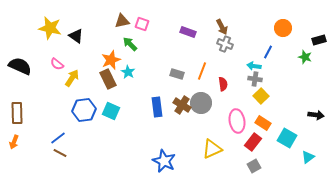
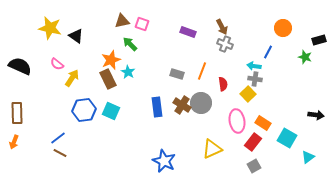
yellow square at (261, 96): moved 13 px left, 2 px up
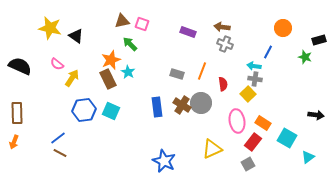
brown arrow at (222, 27): rotated 126 degrees clockwise
gray square at (254, 166): moved 6 px left, 2 px up
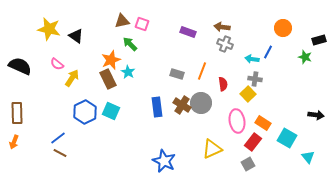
yellow star at (50, 28): moved 1 px left, 1 px down
cyan arrow at (254, 66): moved 2 px left, 7 px up
blue hexagon at (84, 110): moved 1 px right, 2 px down; rotated 20 degrees counterclockwise
cyan triangle at (308, 157): rotated 32 degrees counterclockwise
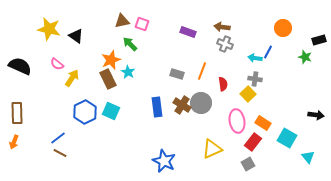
cyan arrow at (252, 59): moved 3 px right, 1 px up
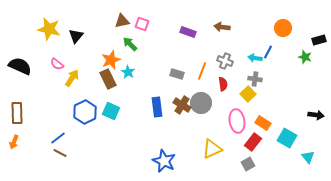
black triangle at (76, 36): rotated 35 degrees clockwise
gray cross at (225, 44): moved 17 px down
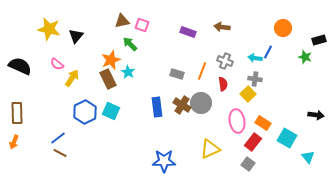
pink square at (142, 24): moved 1 px down
yellow triangle at (212, 149): moved 2 px left
blue star at (164, 161): rotated 25 degrees counterclockwise
gray square at (248, 164): rotated 24 degrees counterclockwise
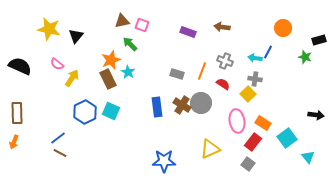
red semicircle at (223, 84): rotated 48 degrees counterclockwise
cyan square at (287, 138): rotated 24 degrees clockwise
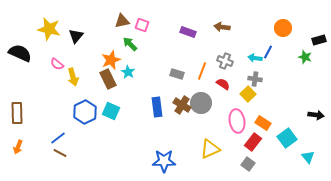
black semicircle at (20, 66): moved 13 px up
yellow arrow at (72, 78): moved 1 px right, 1 px up; rotated 132 degrees clockwise
orange arrow at (14, 142): moved 4 px right, 5 px down
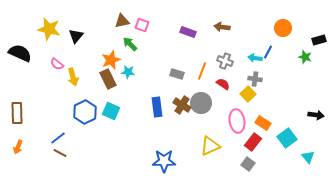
cyan star at (128, 72): rotated 24 degrees counterclockwise
yellow triangle at (210, 149): moved 3 px up
